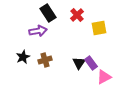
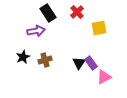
red cross: moved 3 px up
purple arrow: moved 2 px left
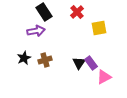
black rectangle: moved 4 px left, 1 px up
black star: moved 1 px right, 1 px down
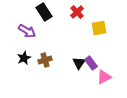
purple arrow: moved 9 px left; rotated 42 degrees clockwise
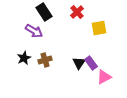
purple arrow: moved 7 px right
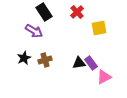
black triangle: rotated 48 degrees clockwise
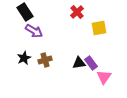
black rectangle: moved 19 px left
pink triangle: rotated 28 degrees counterclockwise
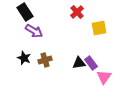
black star: rotated 24 degrees counterclockwise
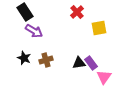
brown cross: moved 1 px right
